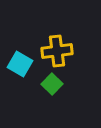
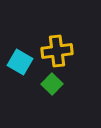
cyan square: moved 2 px up
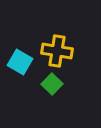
yellow cross: rotated 16 degrees clockwise
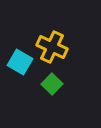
yellow cross: moved 5 px left, 4 px up; rotated 16 degrees clockwise
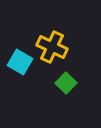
green square: moved 14 px right, 1 px up
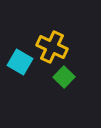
green square: moved 2 px left, 6 px up
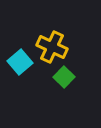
cyan square: rotated 20 degrees clockwise
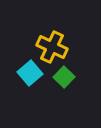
cyan square: moved 10 px right, 11 px down
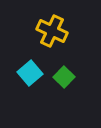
yellow cross: moved 16 px up
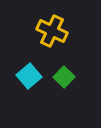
cyan square: moved 1 px left, 3 px down
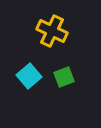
green square: rotated 25 degrees clockwise
